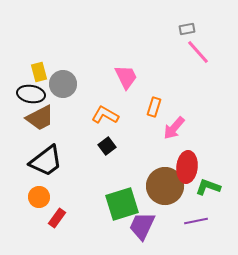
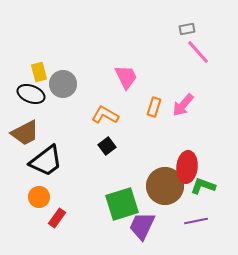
black ellipse: rotated 12 degrees clockwise
brown trapezoid: moved 15 px left, 15 px down
pink arrow: moved 9 px right, 23 px up
green L-shape: moved 5 px left, 1 px up
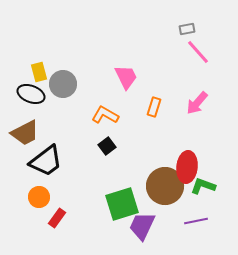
pink arrow: moved 14 px right, 2 px up
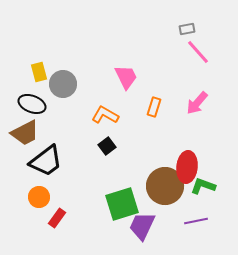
black ellipse: moved 1 px right, 10 px down
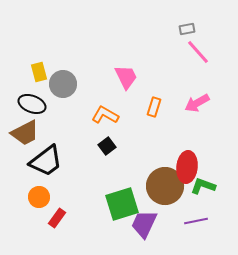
pink arrow: rotated 20 degrees clockwise
purple trapezoid: moved 2 px right, 2 px up
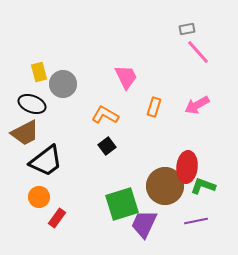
pink arrow: moved 2 px down
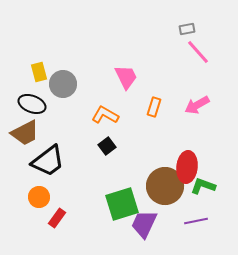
black trapezoid: moved 2 px right
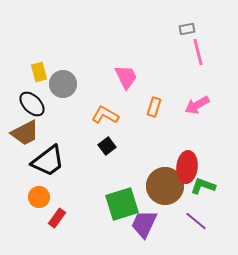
pink line: rotated 28 degrees clockwise
black ellipse: rotated 24 degrees clockwise
purple line: rotated 50 degrees clockwise
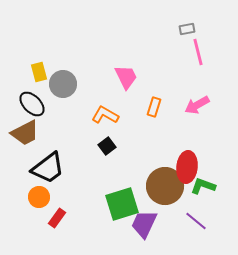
black trapezoid: moved 7 px down
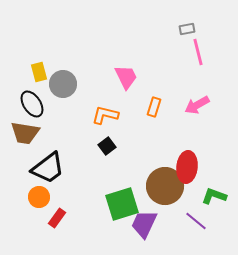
black ellipse: rotated 12 degrees clockwise
orange L-shape: rotated 16 degrees counterclockwise
brown trapezoid: rotated 36 degrees clockwise
green L-shape: moved 11 px right, 10 px down
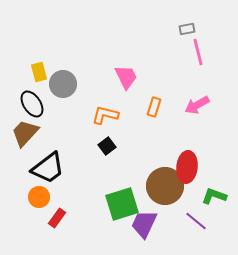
brown trapezoid: rotated 124 degrees clockwise
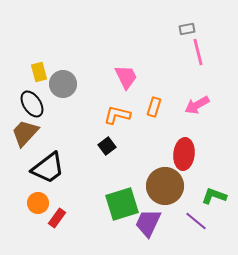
orange L-shape: moved 12 px right
red ellipse: moved 3 px left, 13 px up
orange circle: moved 1 px left, 6 px down
purple trapezoid: moved 4 px right, 1 px up
